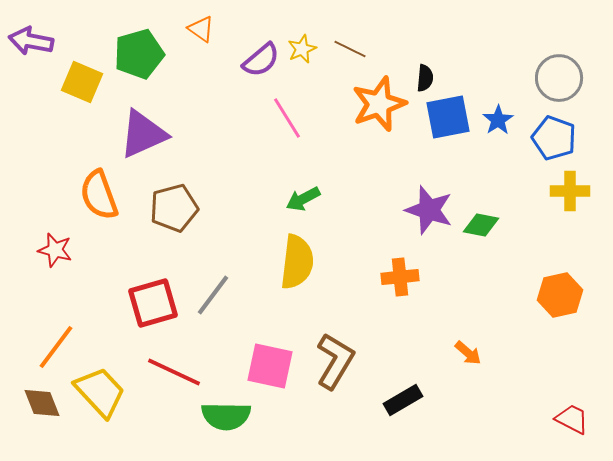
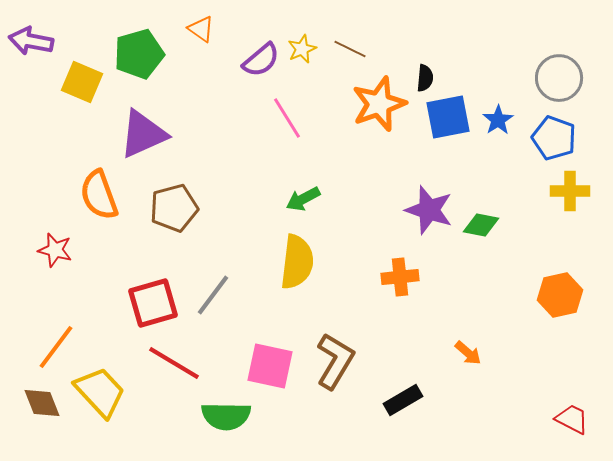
red line: moved 9 px up; rotated 6 degrees clockwise
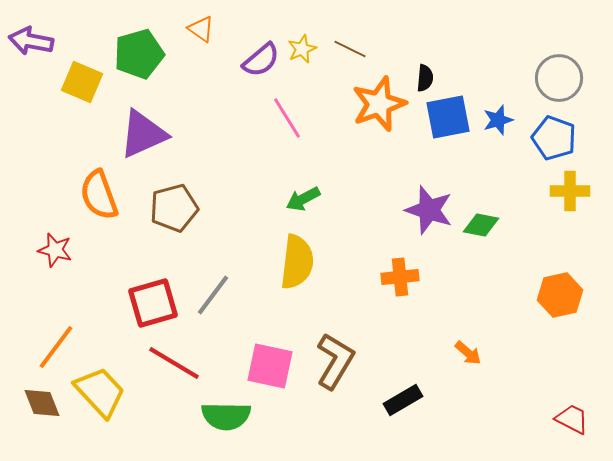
blue star: rotated 16 degrees clockwise
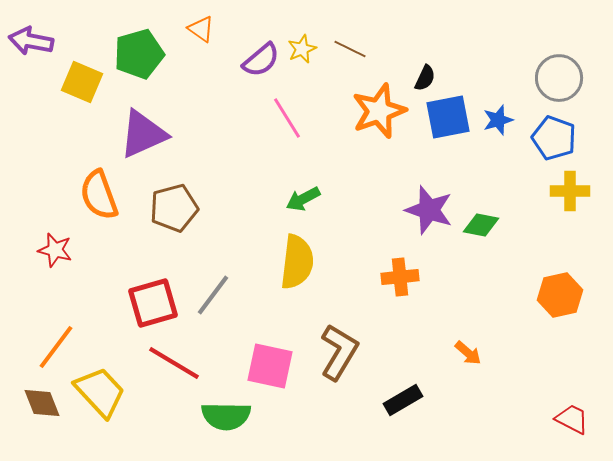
black semicircle: rotated 20 degrees clockwise
orange star: moved 7 px down
brown L-shape: moved 4 px right, 9 px up
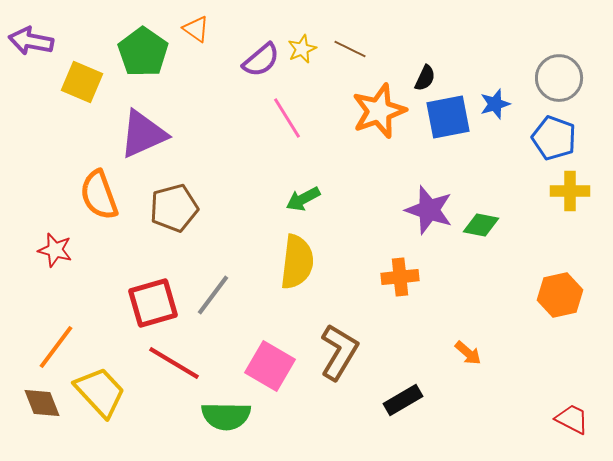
orange triangle: moved 5 px left
green pentagon: moved 4 px right, 2 px up; rotated 21 degrees counterclockwise
blue star: moved 3 px left, 16 px up
pink square: rotated 18 degrees clockwise
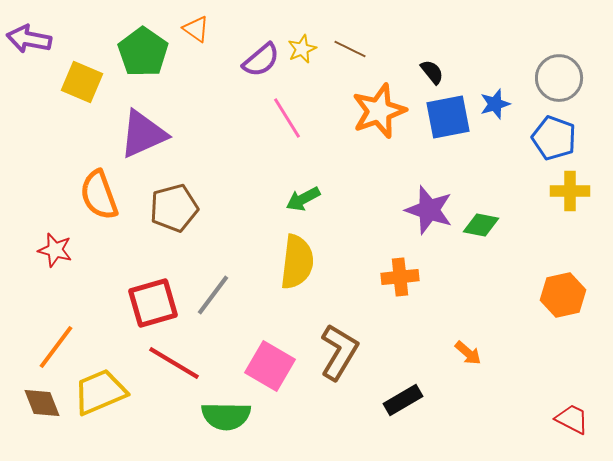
purple arrow: moved 2 px left, 2 px up
black semicircle: moved 7 px right, 6 px up; rotated 64 degrees counterclockwise
orange hexagon: moved 3 px right
yellow trapezoid: rotated 70 degrees counterclockwise
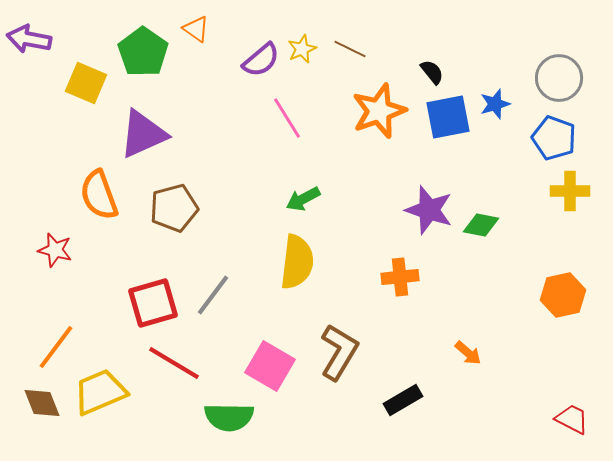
yellow square: moved 4 px right, 1 px down
green semicircle: moved 3 px right, 1 px down
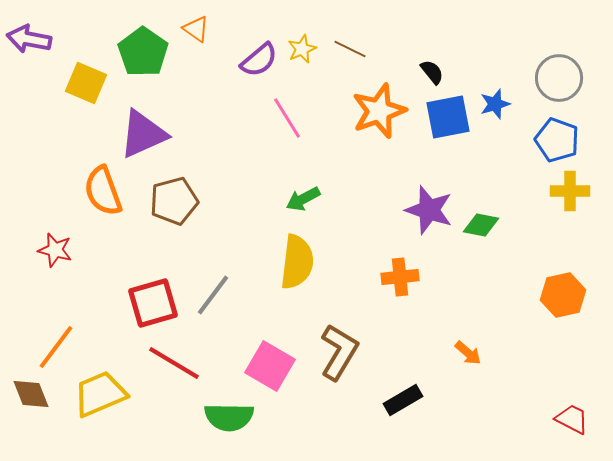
purple semicircle: moved 2 px left
blue pentagon: moved 3 px right, 2 px down
orange semicircle: moved 4 px right, 4 px up
brown pentagon: moved 7 px up
yellow trapezoid: moved 2 px down
brown diamond: moved 11 px left, 9 px up
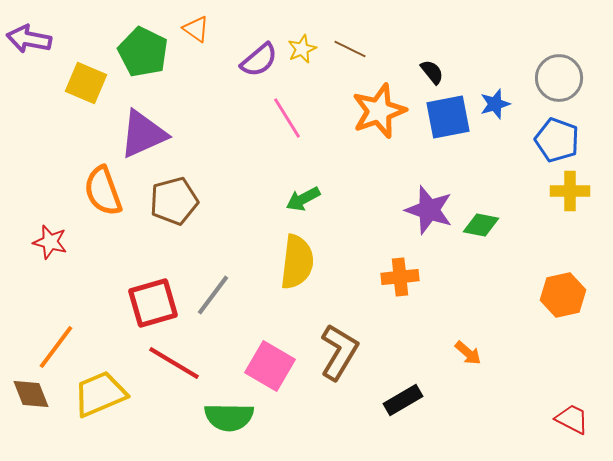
green pentagon: rotated 9 degrees counterclockwise
red star: moved 5 px left, 8 px up
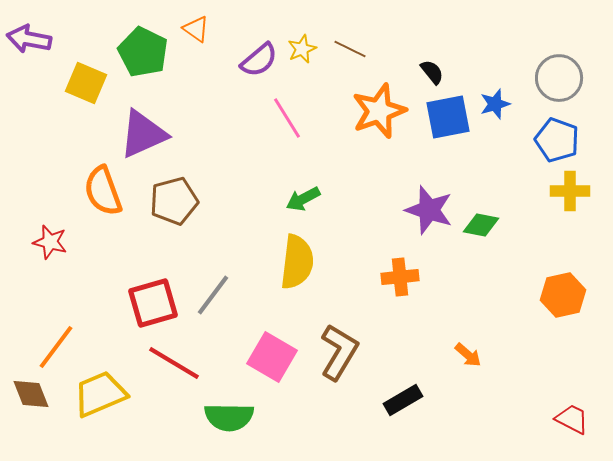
orange arrow: moved 2 px down
pink square: moved 2 px right, 9 px up
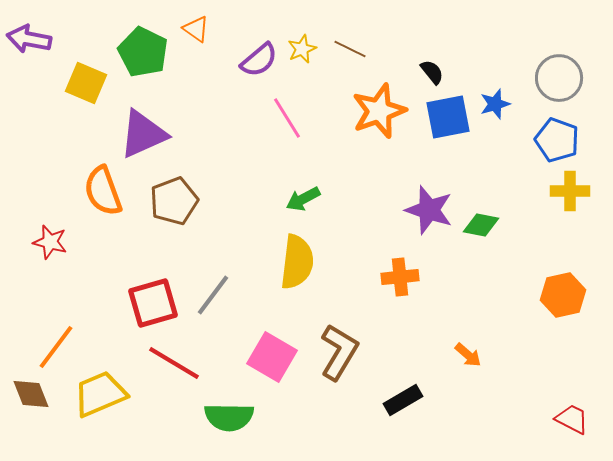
brown pentagon: rotated 6 degrees counterclockwise
